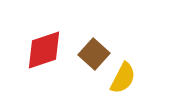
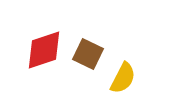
brown square: moved 6 px left; rotated 16 degrees counterclockwise
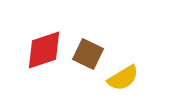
yellow semicircle: rotated 32 degrees clockwise
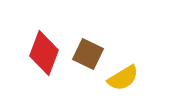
red diamond: moved 3 px down; rotated 51 degrees counterclockwise
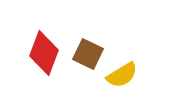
yellow semicircle: moved 1 px left, 3 px up
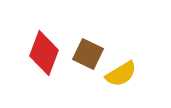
yellow semicircle: moved 1 px left, 1 px up
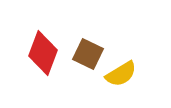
red diamond: moved 1 px left
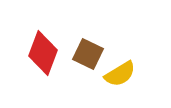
yellow semicircle: moved 1 px left
